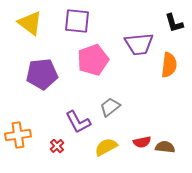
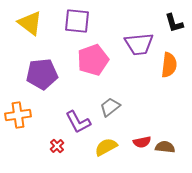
orange cross: moved 20 px up
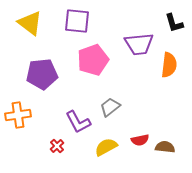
red semicircle: moved 2 px left, 2 px up
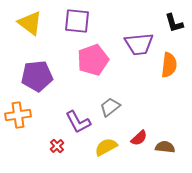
purple pentagon: moved 5 px left, 2 px down
red semicircle: moved 1 px left, 2 px up; rotated 30 degrees counterclockwise
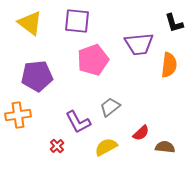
red semicircle: moved 2 px right, 5 px up
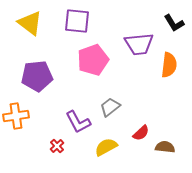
black L-shape: rotated 15 degrees counterclockwise
orange cross: moved 2 px left, 1 px down
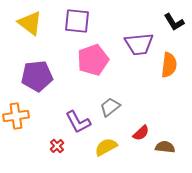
black L-shape: moved 1 px up
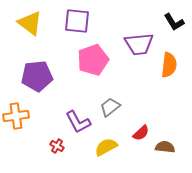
red cross: rotated 16 degrees counterclockwise
